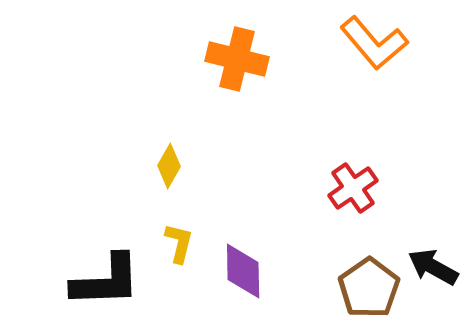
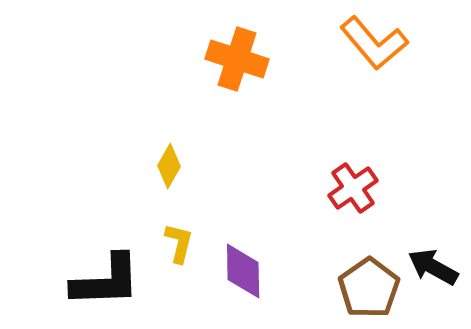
orange cross: rotated 4 degrees clockwise
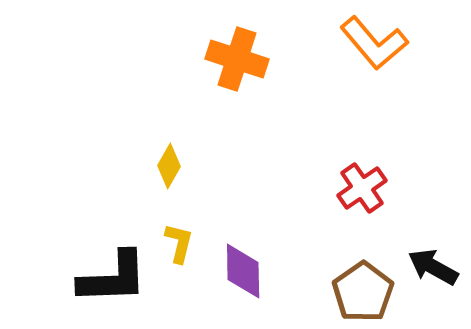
red cross: moved 9 px right
black L-shape: moved 7 px right, 3 px up
brown pentagon: moved 6 px left, 4 px down
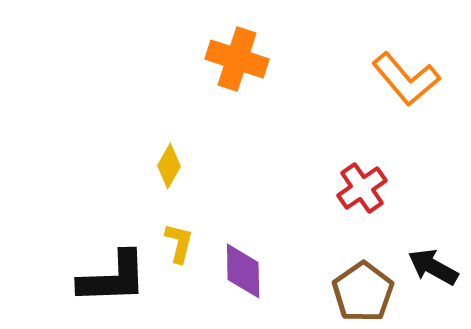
orange L-shape: moved 32 px right, 36 px down
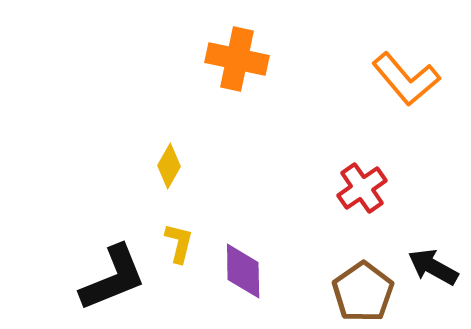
orange cross: rotated 6 degrees counterclockwise
black L-shape: rotated 20 degrees counterclockwise
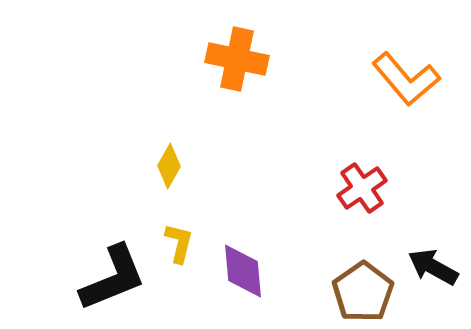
purple diamond: rotated 4 degrees counterclockwise
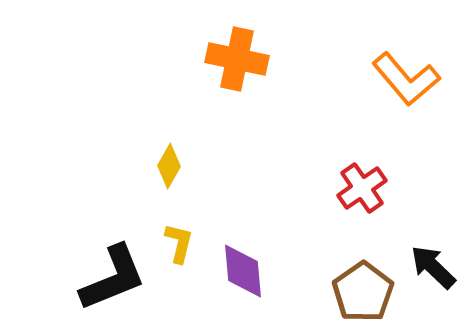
black arrow: rotated 15 degrees clockwise
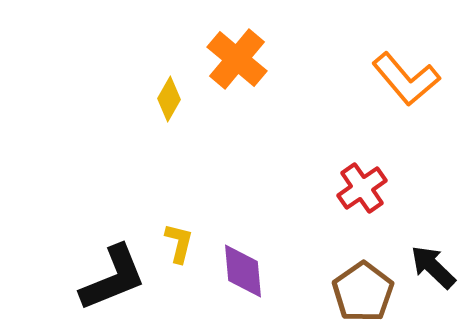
orange cross: rotated 28 degrees clockwise
yellow diamond: moved 67 px up
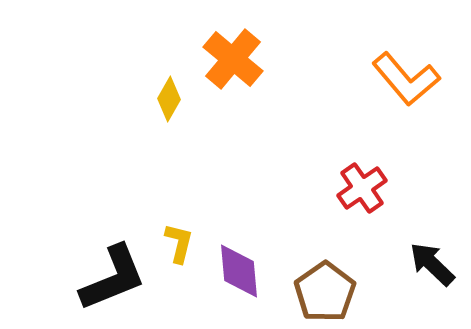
orange cross: moved 4 px left
black arrow: moved 1 px left, 3 px up
purple diamond: moved 4 px left
brown pentagon: moved 38 px left
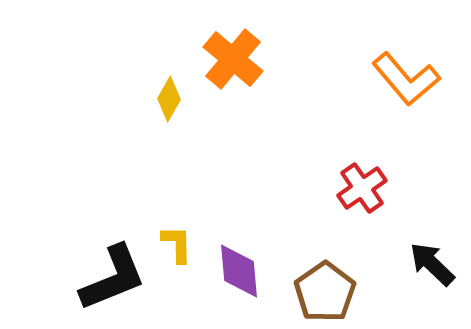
yellow L-shape: moved 2 px left, 1 px down; rotated 15 degrees counterclockwise
